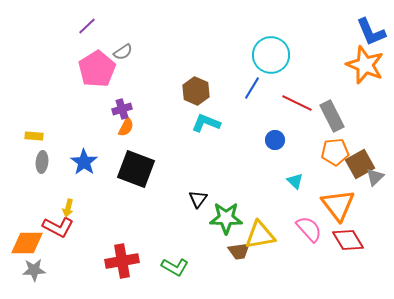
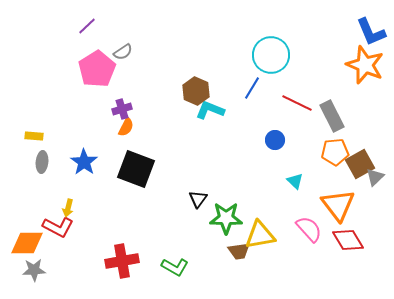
cyan L-shape: moved 4 px right, 13 px up
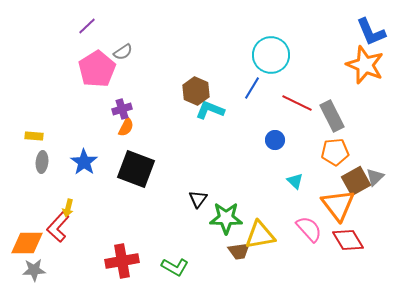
brown square: moved 4 px left, 17 px down
red L-shape: rotated 104 degrees clockwise
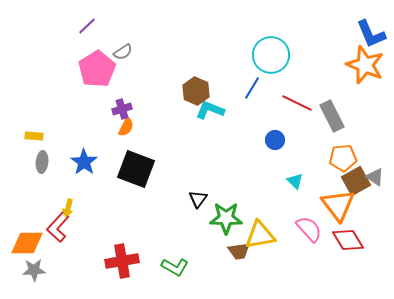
blue L-shape: moved 2 px down
orange pentagon: moved 8 px right, 6 px down
gray triangle: rotated 42 degrees counterclockwise
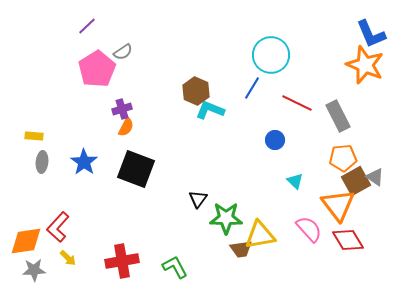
gray rectangle: moved 6 px right
yellow arrow: moved 50 px down; rotated 60 degrees counterclockwise
orange diamond: moved 1 px left, 2 px up; rotated 8 degrees counterclockwise
brown trapezoid: moved 2 px right, 2 px up
green L-shape: rotated 148 degrees counterclockwise
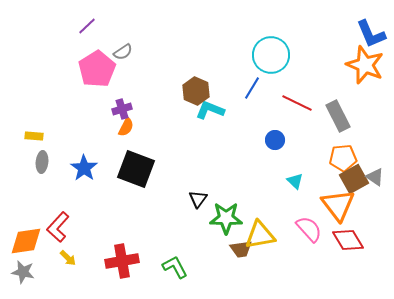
blue star: moved 6 px down
brown square: moved 2 px left, 2 px up
gray star: moved 11 px left, 2 px down; rotated 15 degrees clockwise
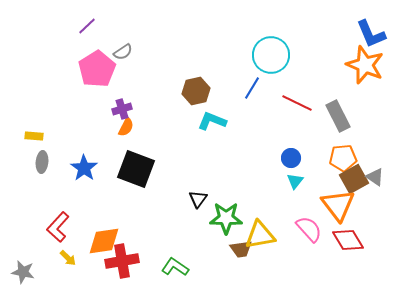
brown hexagon: rotated 24 degrees clockwise
cyan L-shape: moved 2 px right, 11 px down
blue circle: moved 16 px right, 18 px down
cyan triangle: rotated 24 degrees clockwise
orange diamond: moved 78 px right
green L-shape: rotated 28 degrees counterclockwise
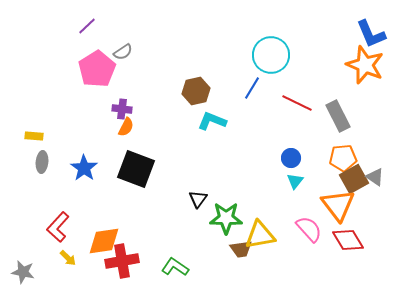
purple cross: rotated 24 degrees clockwise
